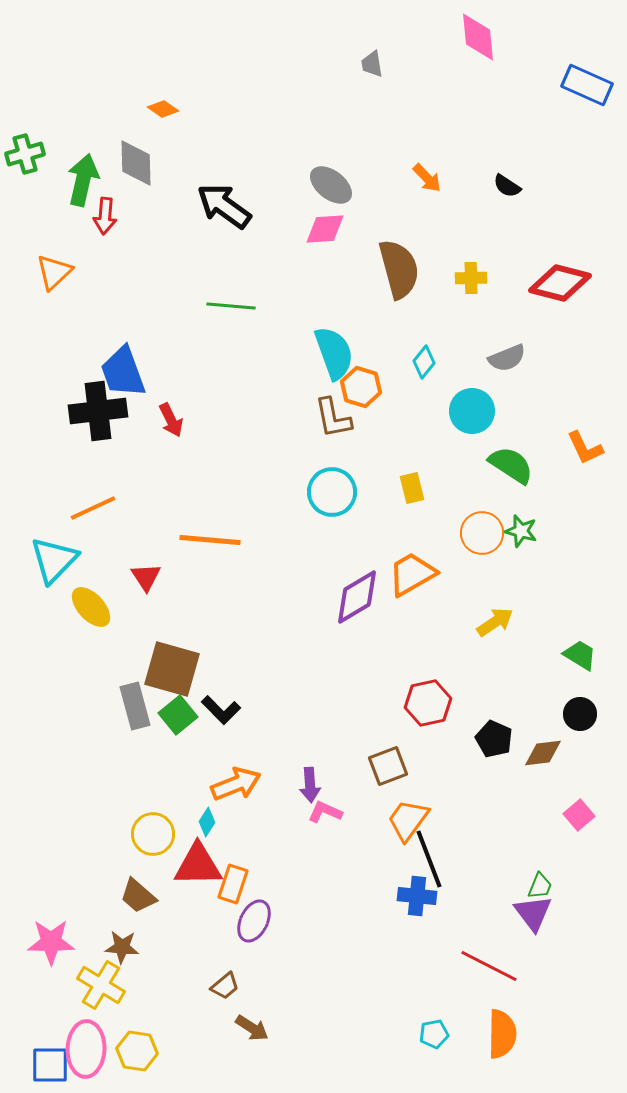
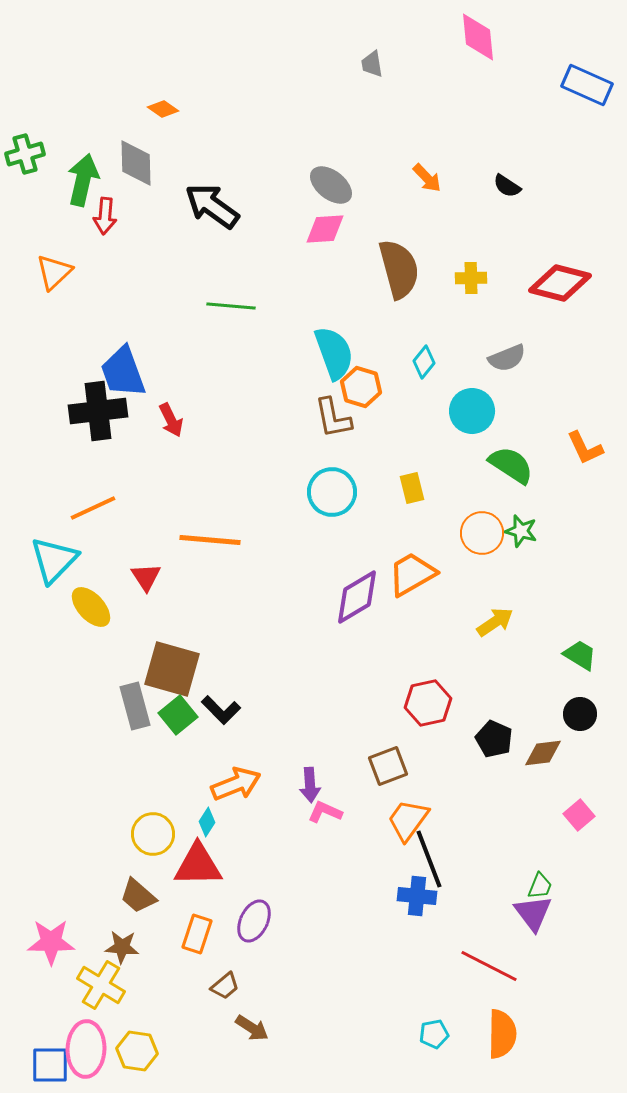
black arrow at (224, 206): moved 12 px left
orange rectangle at (233, 884): moved 36 px left, 50 px down
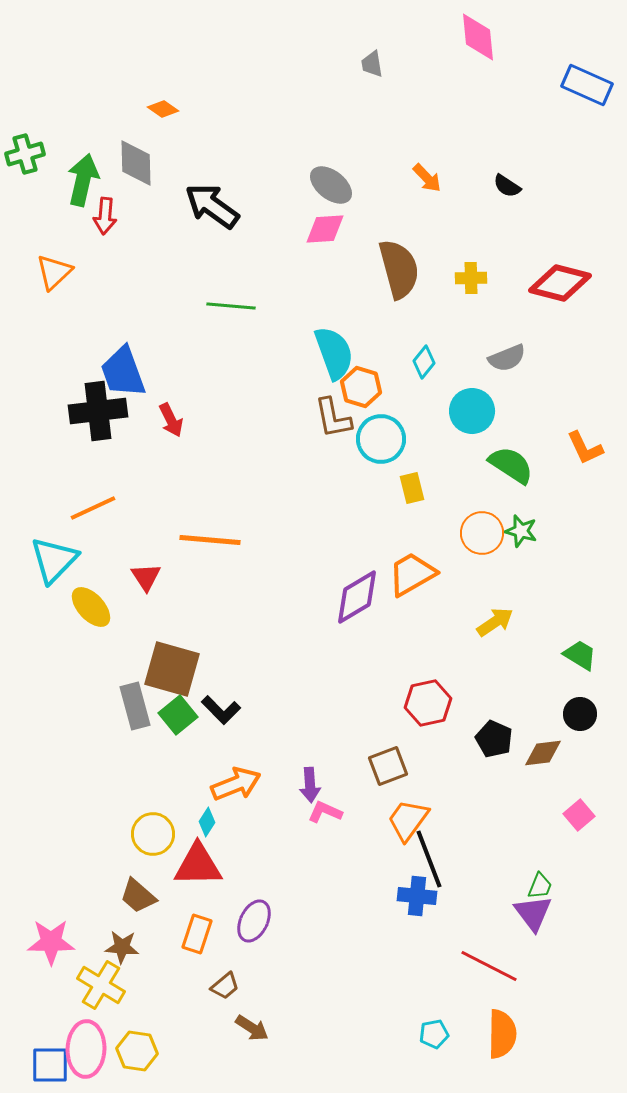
cyan circle at (332, 492): moved 49 px right, 53 px up
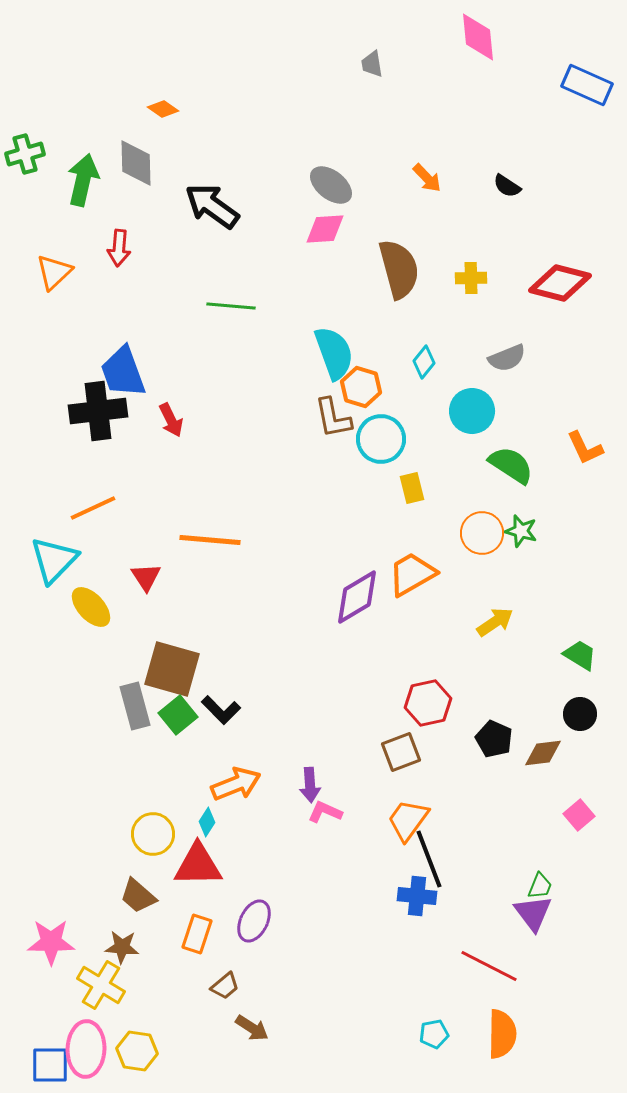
red arrow at (105, 216): moved 14 px right, 32 px down
brown square at (388, 766): moved 13 px right, 14 px up
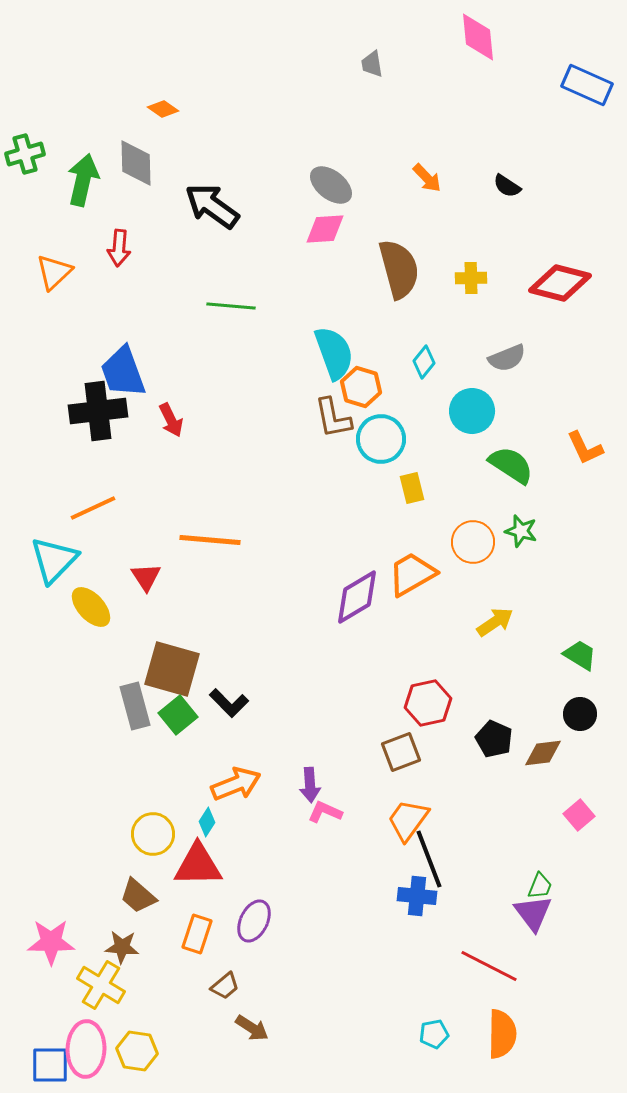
orange circle at (482, 533): moved 9 px left, 9 px down
black L-shape at (221, 710): moved 8 px right, 7 px up
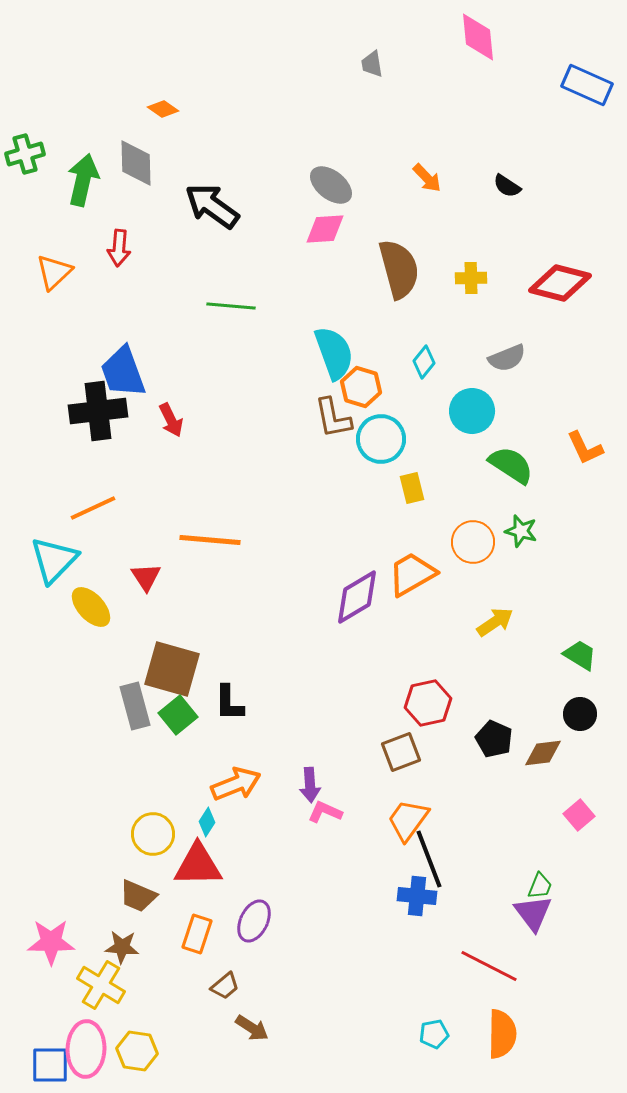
black L-shape at (229, 703): rotated 45 degrees clockwise
brown trapezoid at (138, 896): rotated 18 degrees counterclockwise
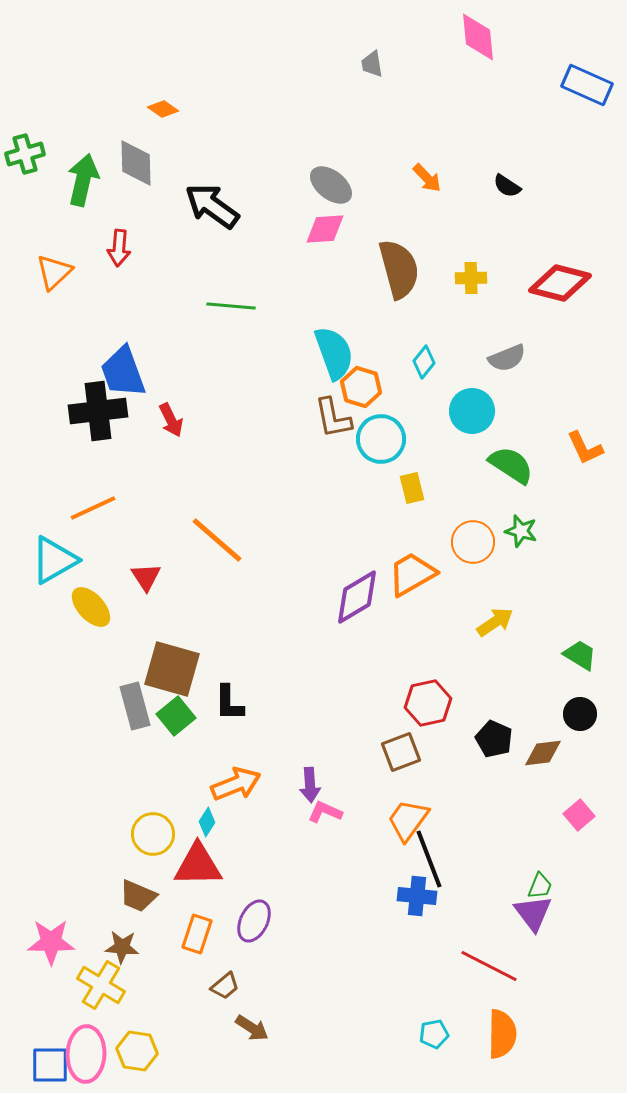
orange line at (210, 540): moved 7 px right; rotated 36 degrees clockwise
cyan triangle at (54, 560): rotated 16 degrees clockwise
green square at (178, 715): moved 2 px left, 1 px down
pink ellipse at (86, 1049): moved 5 px down
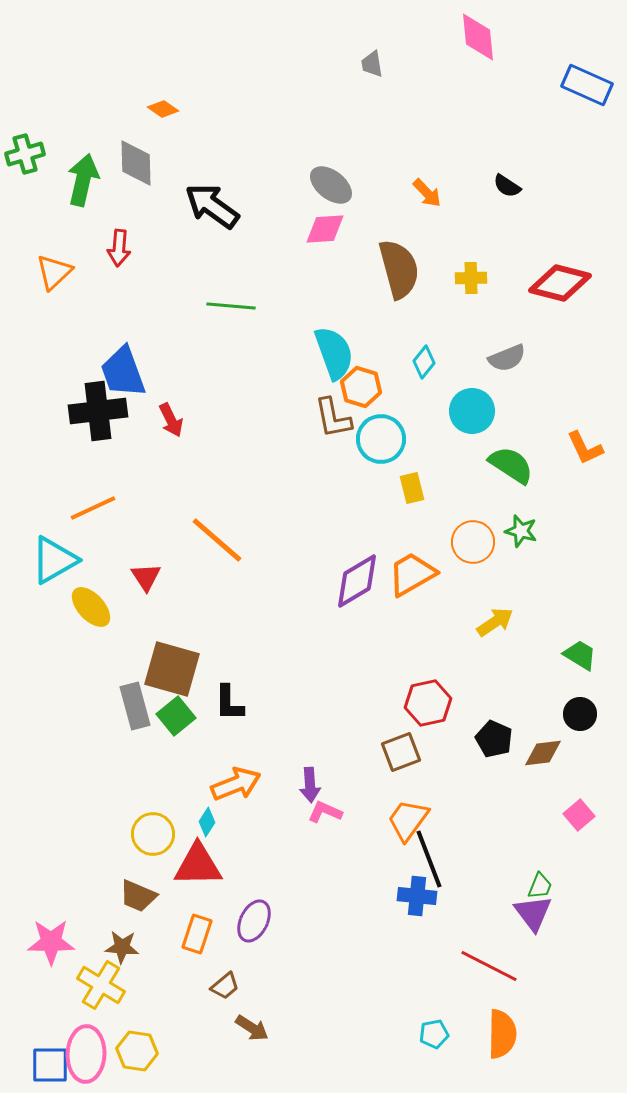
orange arrow at (427, 178): moved 15 px down
purple diamond at (357, 597): moved 16 px up
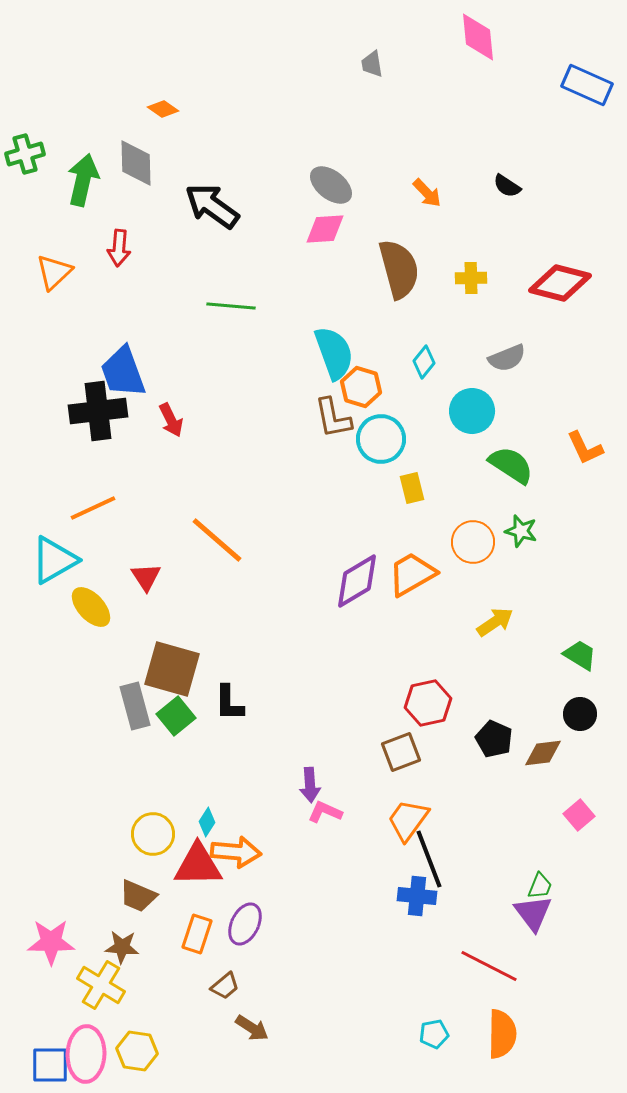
orange arrow at (236, 784): moved 68 px down; rotated 27 degrees clockwise
purple ellipse at (254, 921): moved 9 px left, 3 px down
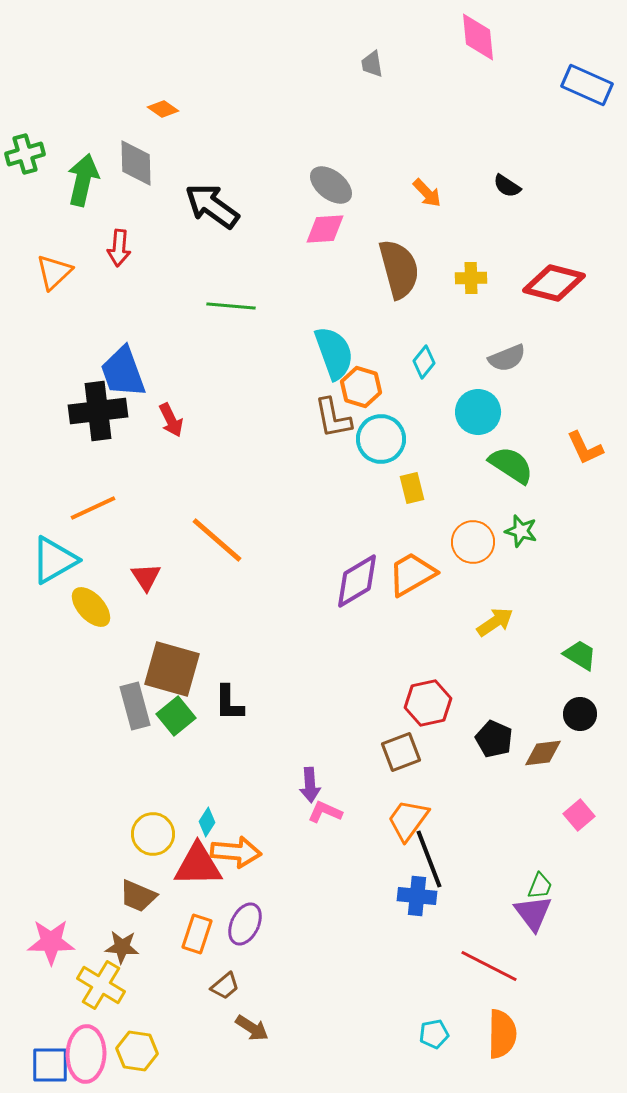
red diamond at (560, 283): moved 6 px left
cyan circle at (472, 411): moved 6 px right, 1 px down
